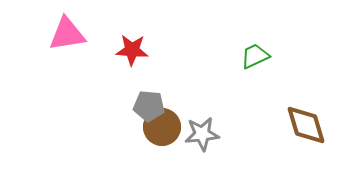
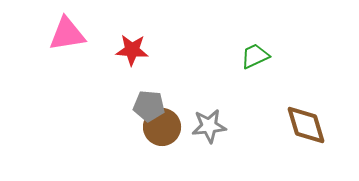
gray star: moved 7 px right, 8 px up
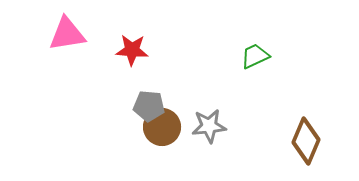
brown diamond: moved 16 px down; rotated 39 degrees clockwise
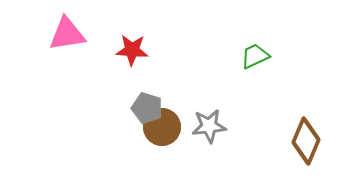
gray pentagon: moved 2 px left, 2 px down; rotated 12 degrees clockwise
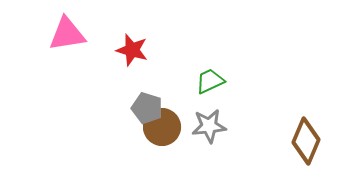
red star: rotated 12 degrees clockwise
green trapezoid: moved 45 px left, 25 px down
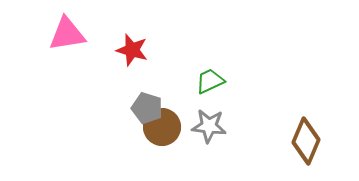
gray star: rotated 12 degrees clockwise
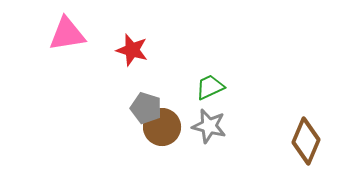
green trapezoid: moved 6 px down
gray pentagon: moved 1 px left
gray star: rotated 8 degrees clockwise
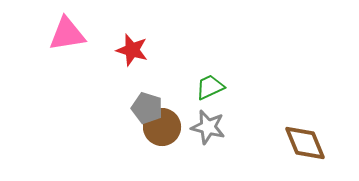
gray pentagon: moved 1 px right
gray star: moved 1 px left, 1 px down
brown diamond: moved 1 px left, 2 px down; rotated 45 degrees counterclockwise
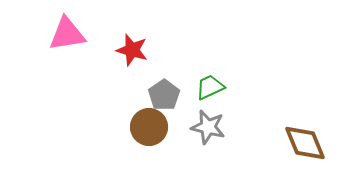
gray pentagon: moved 17 px right, 13 px up; rotated 20 degrees clockwise
brown circle: moved 13 px left
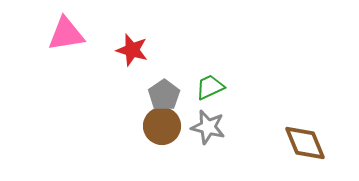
pink triangle: moved 1 px left
brown circle: moved 13 px right, 1 px up
